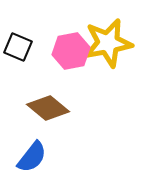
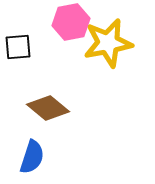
black square: rotated 28 degrees counterclockwise
pink hexagon: moved 29 px up
blue semicircle: rotated 20 degrees counterclockwise
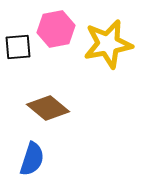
pink hexagon: moved 15 px left, 7 px down
yellow star: moved 1 px down
blue semicircle: moved 2 px down
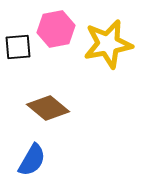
blue semicircle: moved 1 px down; rotated 12 degrees clockwise
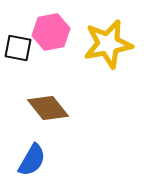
pink hexagon: moved 5 px left, 3 px down
black square: moved 1 px down; rotated 16 degrees clockwise
brown diamond: rotated 12 degrees clockwise
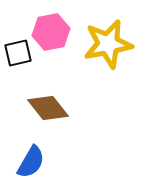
black square: moved 5 px down; rotated 24 degrees counterclockwise
blue semicircle: moved 1 px left, 2 px down
